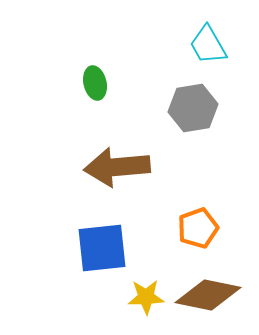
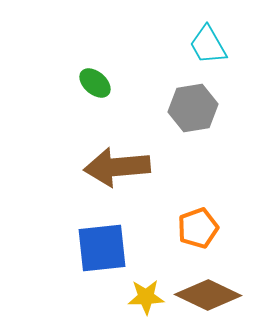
green ellipse: rotated 36 degrees counterclockwise
brown diamond: rotated 14 degrees clockwise
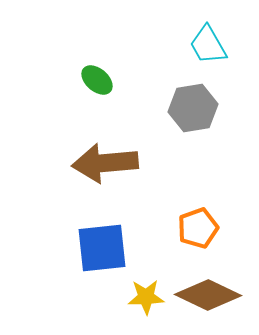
green ellipse: moved 2 px right, 3 px up
brown arrow: moved 12 px left, 4 px up
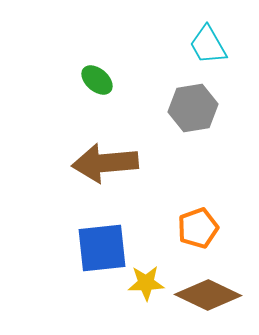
yellow star: moved 14 px up
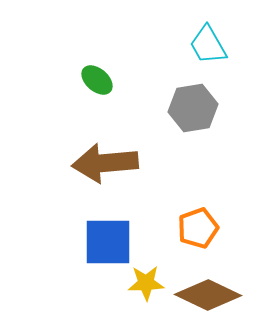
blue square: moved 6 px right, 6 px up; rotated 6 degrees clockwise
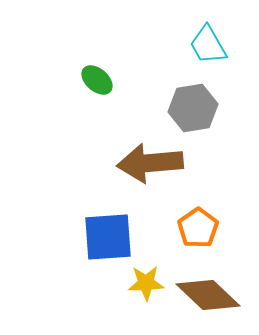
brown arrow: moved 45 px right
orange pentagon: rotated 15 degrees counterclockwise
blue square: moved 5 px up; rotated 4 degrees counterclockwise
brown diamond: rotated 18 degrees clockwise
